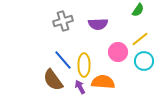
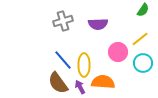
green semicircle: moved 5 px right
cyan circle: moved 1 px left, 2 px down
brown semicircle: moved 5 px right, 3 px down
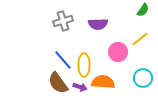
cyan circle: moved 15 px down
purple arrow: rotated 136 degrees clockwise
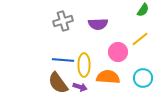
blue line: rotated 45 degrees counterclockwise
orange semicircle: moved 5 px right, 5 px up
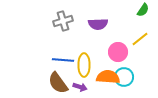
cyan circle: moved 19 px left, 1 px up
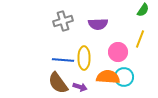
yellow line: rotated 30 degrees counterclockwise
yellow ellipse: moved 7 px up
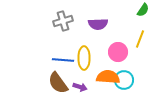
cyan circle: moved 3 px down
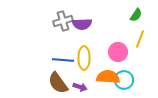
green semicircle: moved 7 px left, 5 px down
purple semicircle: moved 16 px left
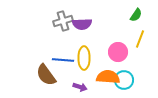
brown semicircle: moved 12 px left, 8 px up
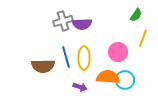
yellow line: moved 3 px right, 1 px up
blue line: moved 3 px right, 3 px up; rotated 70 degrees clockwise
brown semicircle: moved 3 px left, 9 px up; rotated 55 degrees counterclockwise
cyan circle: moved 1 px right
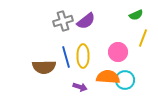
green semicircle: rotated 32 degrees clockwise
purple semicircle: moved 4 px right, 3 px up; rotated 36 degrees counterclockwise
yellow ellipse: moved 1 px left, 2 px up
brown semicircle: moved 1 px right, 1 px down
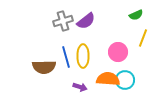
orange semicircle: moved 2 px down
